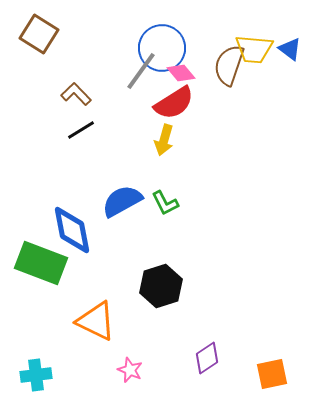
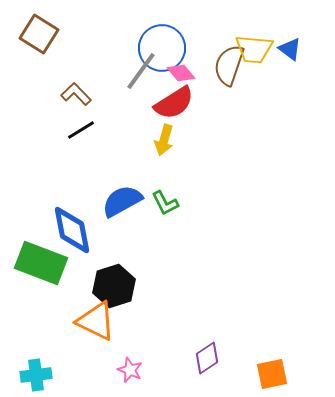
black hexagon: moved 47 px left
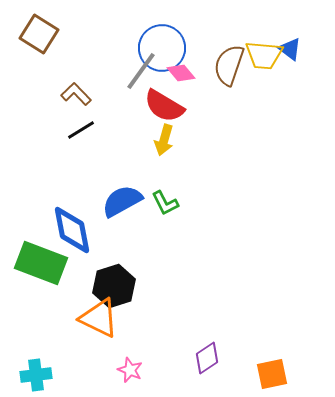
yellow trapezoid: moved 10 px right, 6 px down
red semicircle: moved 10 px left, 3 px down; rotated 63 degrees clockwise
orange triangle: moved 3 px right, 3 px up
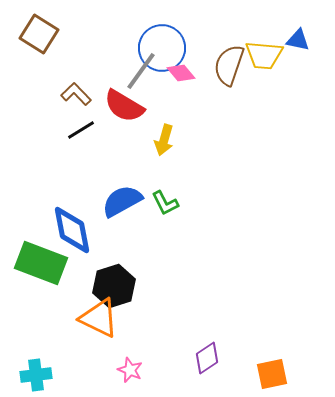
blue triangle: moved 8 px right, 9 px up; rotated 25 degrees counterclockwise
red semicircle: moved 40 px left
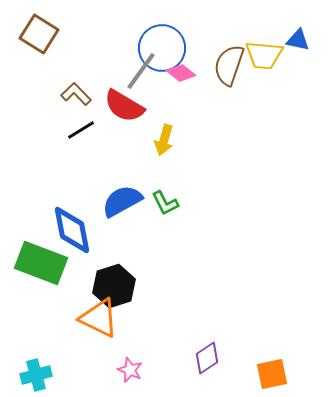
pink diamond: rotated 12 degrees counterclockwise
cyan cross: rotated 8 degrees counterclockwise
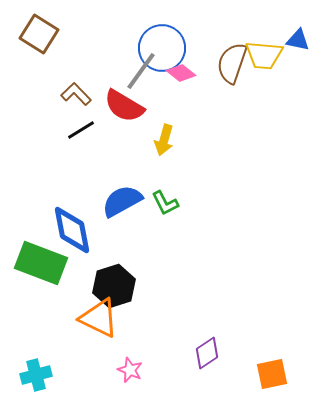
brown semicircle: moved 3 px right, 2 px up
purple diamond: moved 5 px up
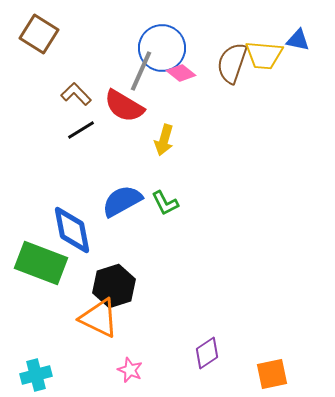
gray line: rotated 12 degrees counterclockwise
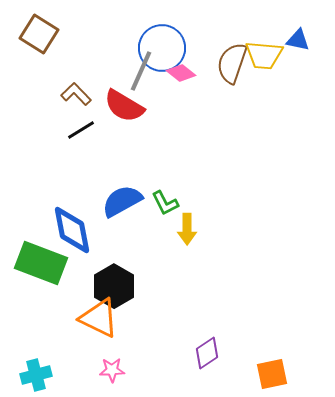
yellow arrow: moved 23 px right, 89 px down; rotated 16 degrees counterclockwise
black hexagon: rotated 12 degrees counterclockwise
pink star: moved 18 px left; rotated 25 degrees counterclockwise
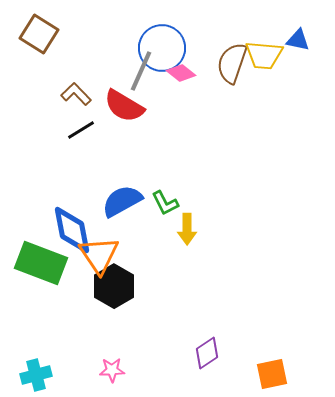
orange triangle: moved 63 px up; rotated 30 degrees clockwise
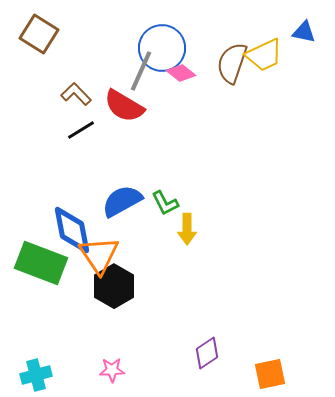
blue triangle: moved 6 px right, 8 px up
yellow trapezoid: rotated 30 degrees counterclockwise
orange square: moved 2 px left
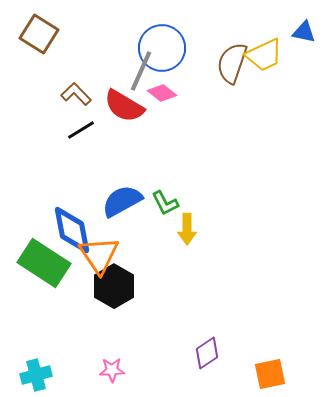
pink diamond: moved 19 px left, 20 px down
green rectangle: moved 3 px right; rotated 12 degrees clockwise
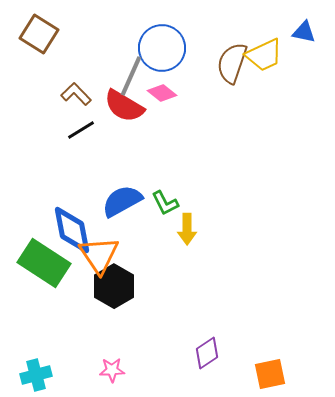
gray line: moved 10 px left, 5 px down
